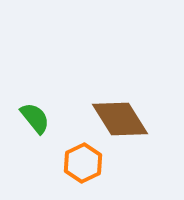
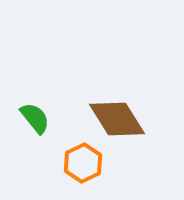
brown diamond: moved 3 px left
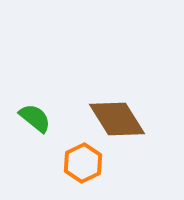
green semicircle: rotated 12 degrees counterclockwise
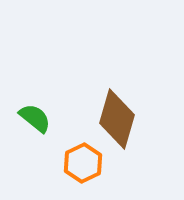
brown diamond: rotated 48 degrees clockwise
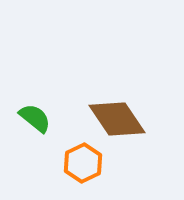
brown diamond: rotated 50 degrees counterclockwise
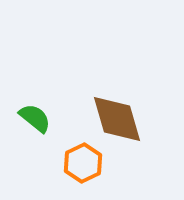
brown diamond: rotated 18 degrees clockwise
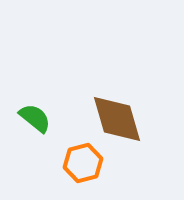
orange hexagon: rotated 12 degrees clockwise
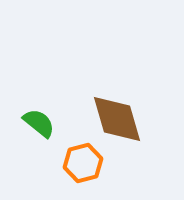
green semicircle: moved 4 px right, 5 px down
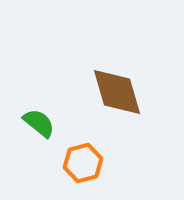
brown diamond: moved 27 px up
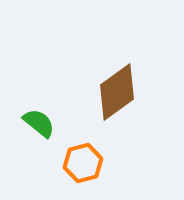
brown diamond: rotated 70 degrees clockwise
